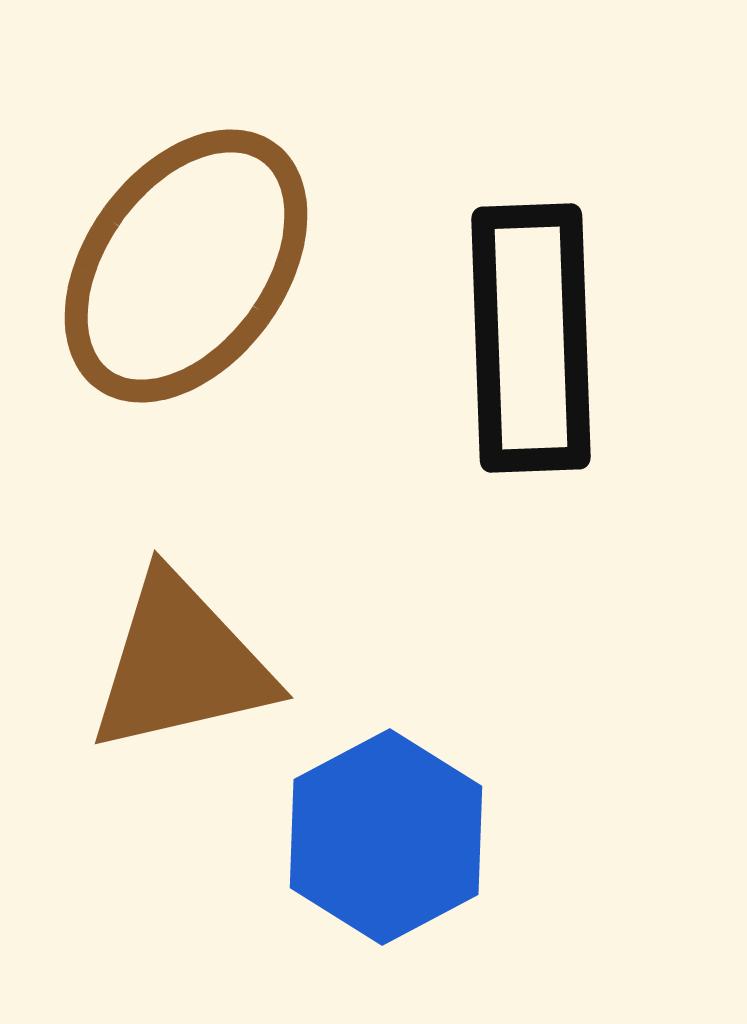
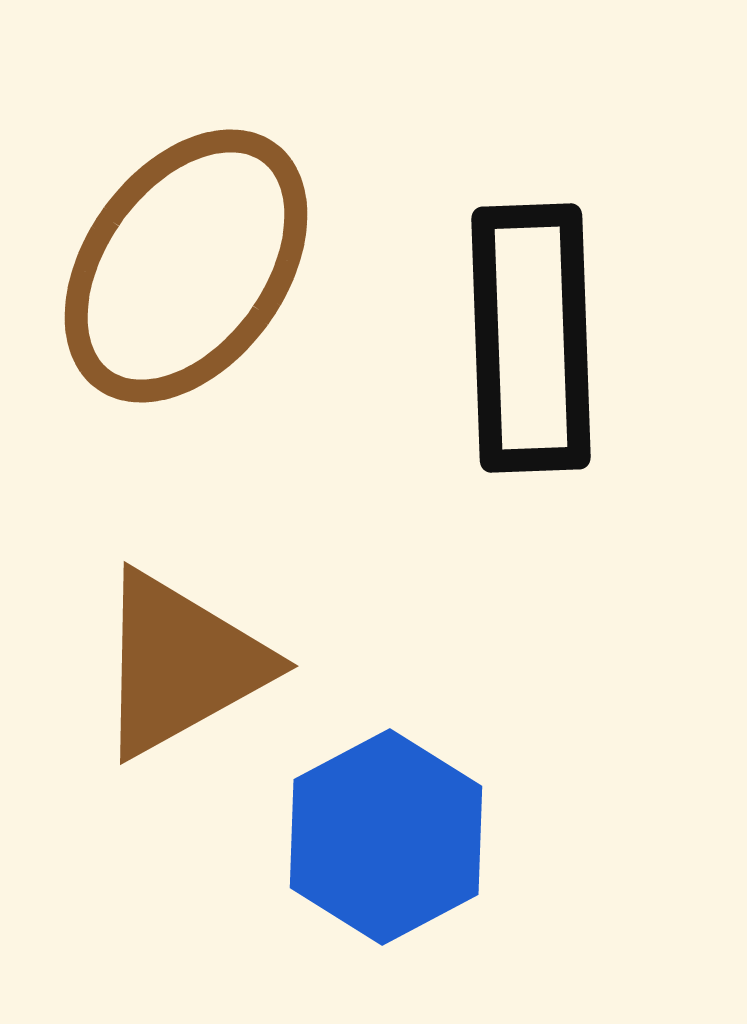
brown triangle: rotated 16 degrees counterclockwise
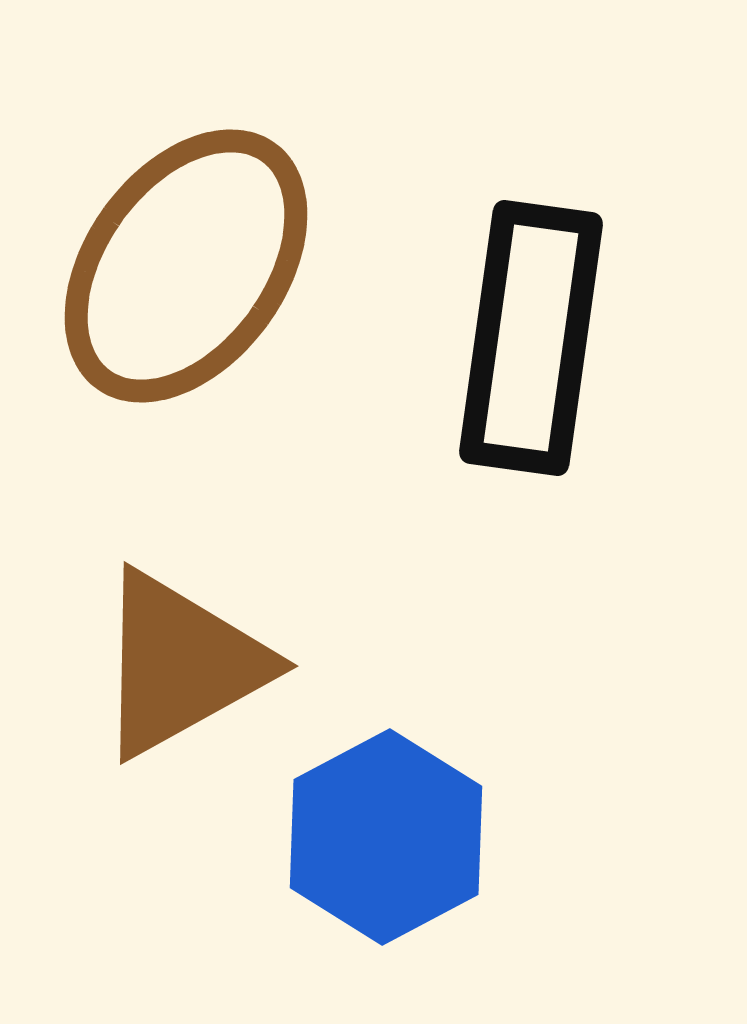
black rectangle: rotated 10 degrees clockwise
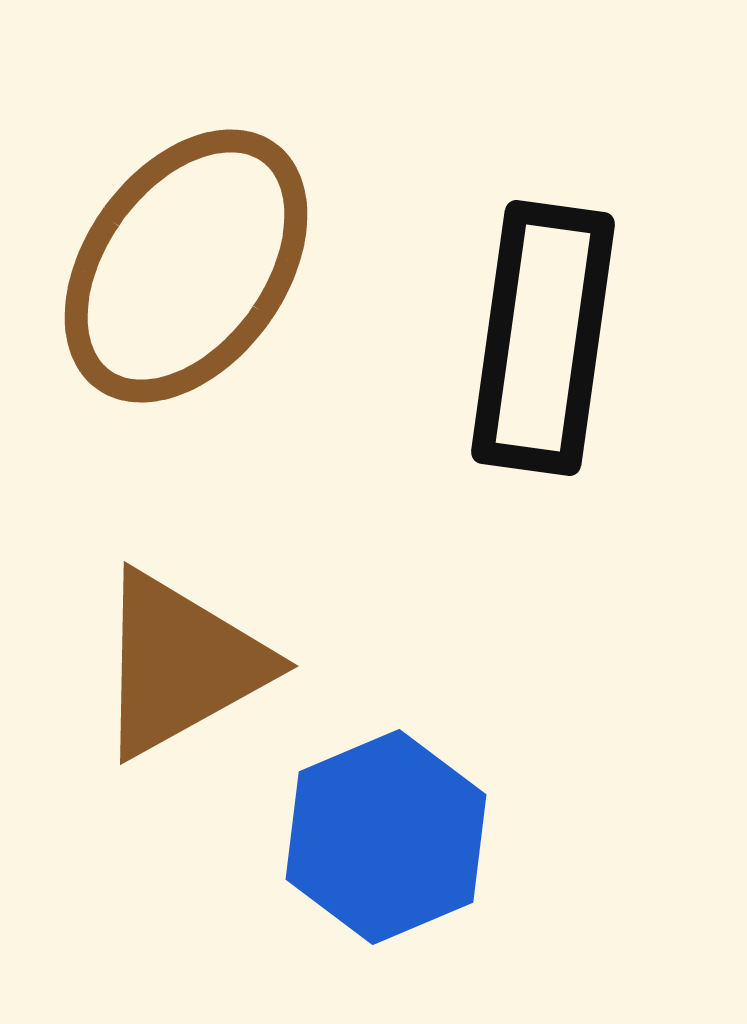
black rectangle: moved 12 px right
blue hexagon: rotated 5 degrees clockwise
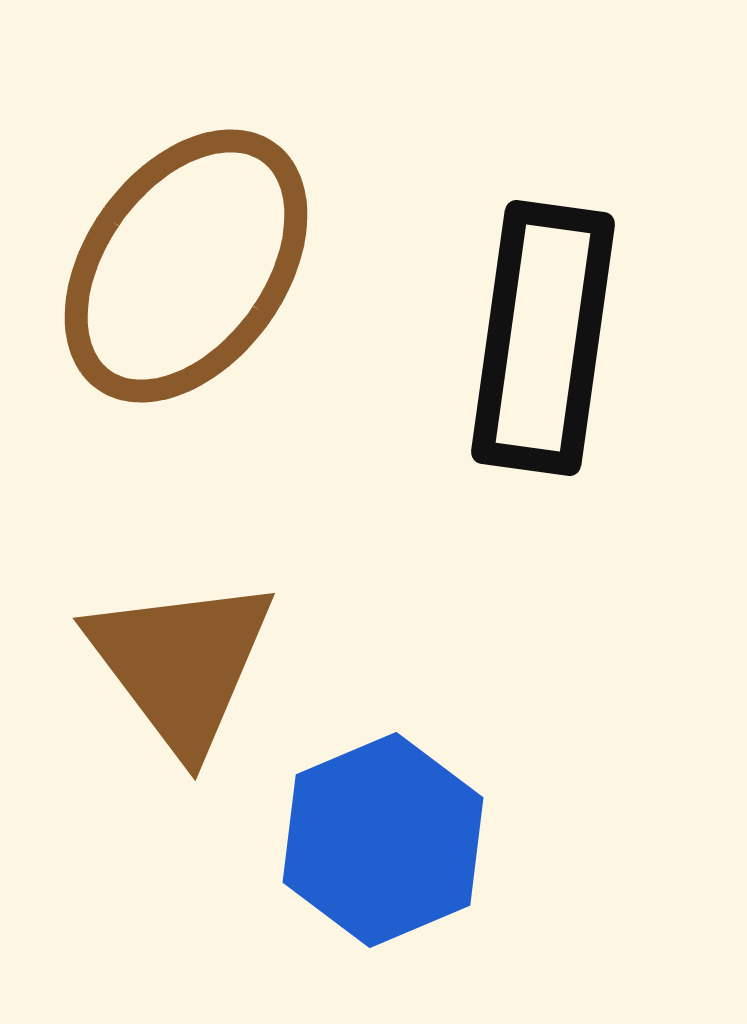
brown triangle: rotated 38 degrees counterclockwise
blue hexagon: moved 3 px left, 3 px down
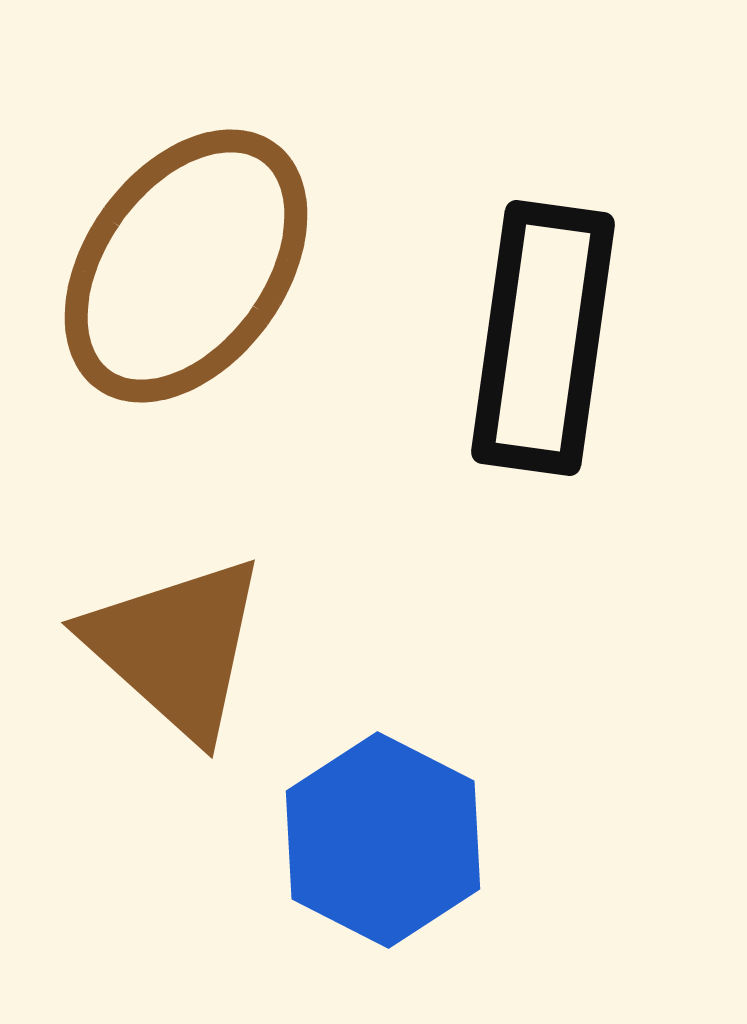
brown triangle: moved 5 px left, 17 px up; rotated 11 degrees counterclockwise
blue hexagon: rotated 10 degrees counterclockwise
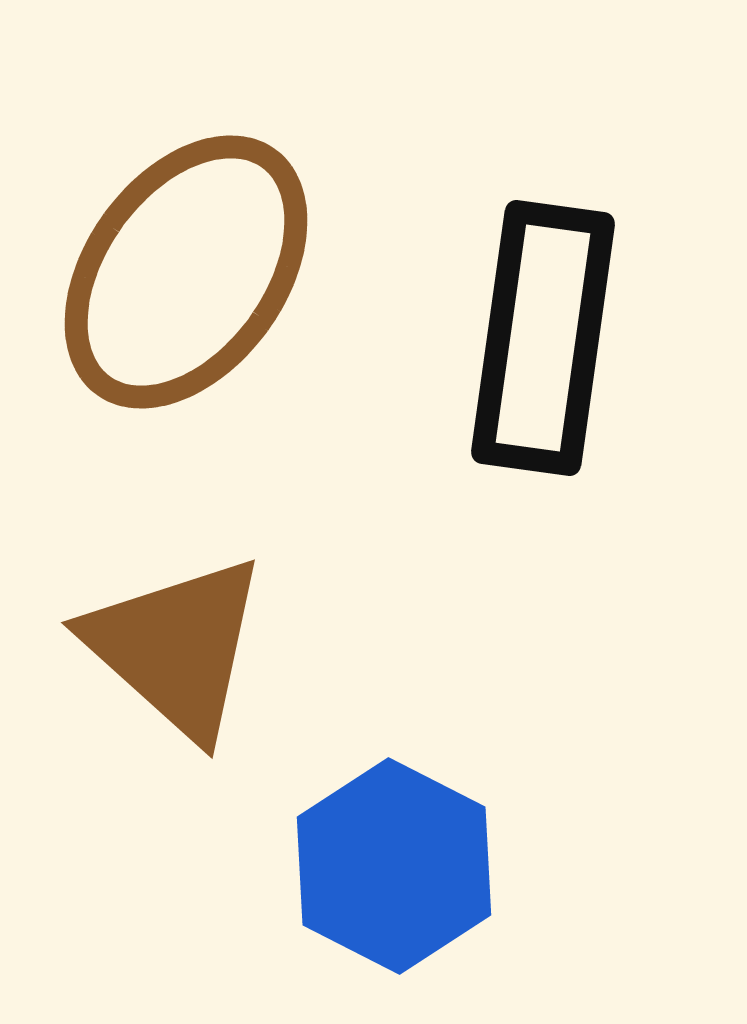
brown ellipse: moved 6 px down
blue hexagon: moved 11 px right, 26 px down
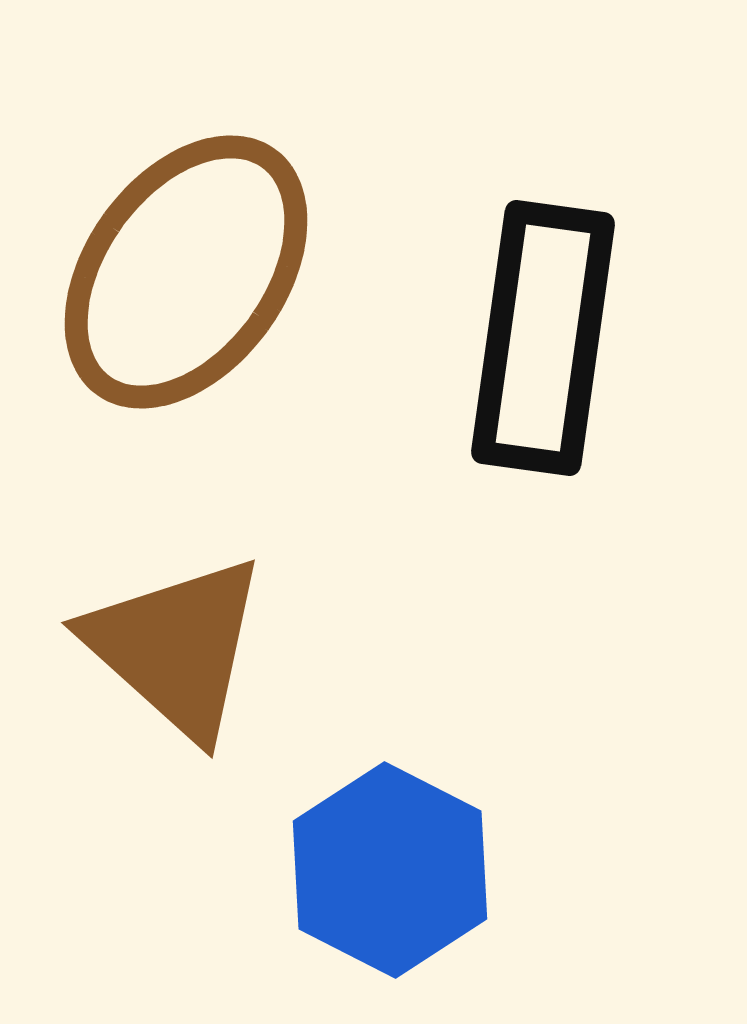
blue hexagon: moved 4 px left, 4 px down
